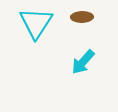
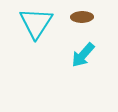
cyan arrow: moved 7 px up
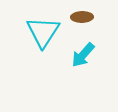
cyan triangle: moved 7 px right, 9 px down
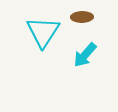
cyan arrow: moved 2 px right
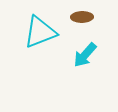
cyan triangle: moved 3 px left; rotated 36 degrees clockwise
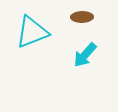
cyan triangle: moved 8 px left
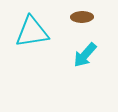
cyan triangle: rotated 12 degrees clockwise
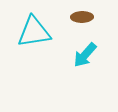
cyan triangle: moved 2 px right
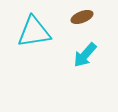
brown ellipse: rotated 20 degrees counterclockwise
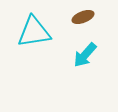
brown ellipse: moved 1 px right
